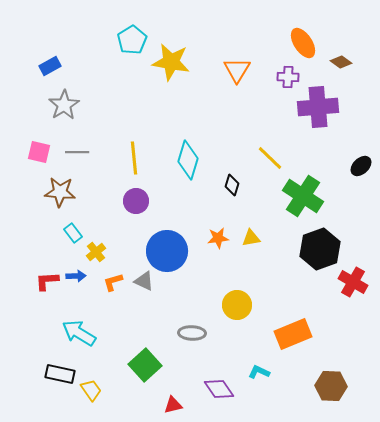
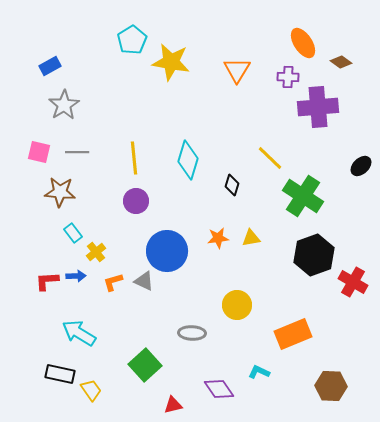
black hexagon at (320, 249): moved 6 px left, 6 px down
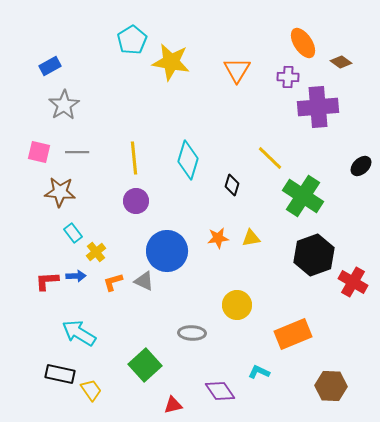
purple diamond at (219, 389): moved 1 px right, 2 px down
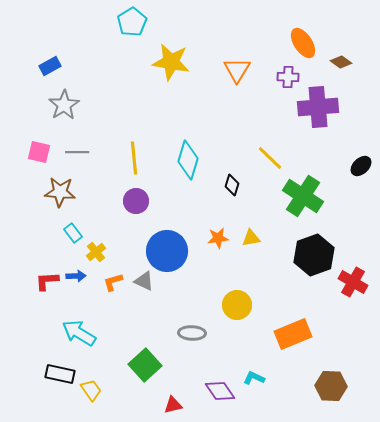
cyan pentagon at (132, 40): moved 18 px up
cyan L-shape at (259, 372): moved 5 px left, 6 px down
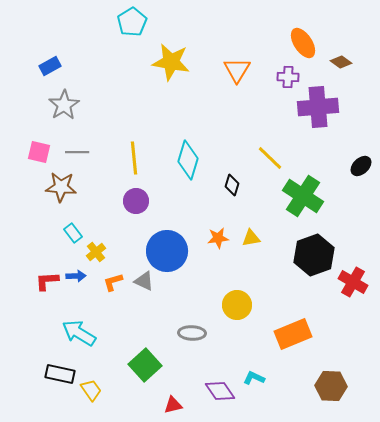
brown star at (60, 192): moved 1 px right, 5 px up
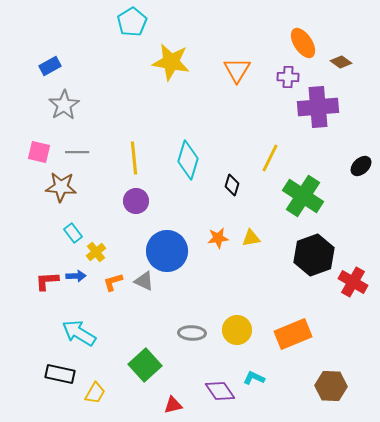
yellow line at (270, 158): rotated 72 degrees clockwise
yellow circle at (237, 305): moved 25 px down
yellow trapezoid at (91, 390): moved 4 px right, 3 px down; rotated 65 degrees clockwise
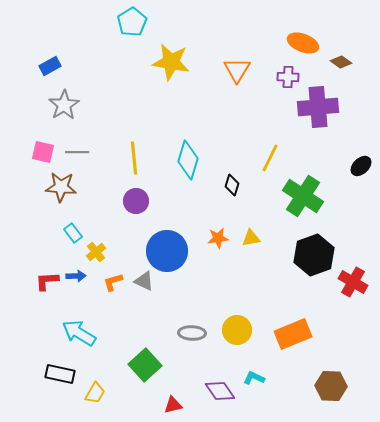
orange ellipse at (303, 43): rotated 36 degrees counterclockwise
pink square at (39, 152): moved 4 px right
